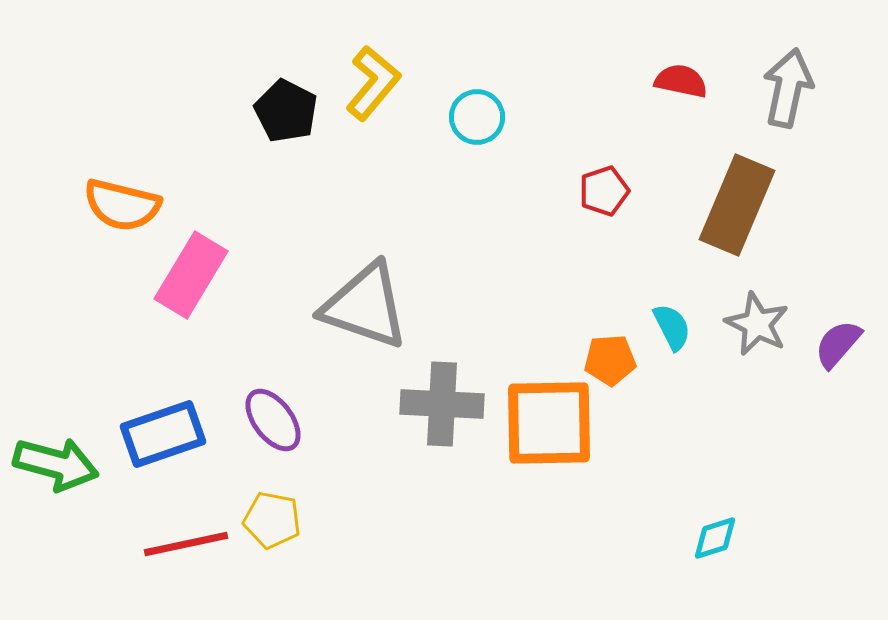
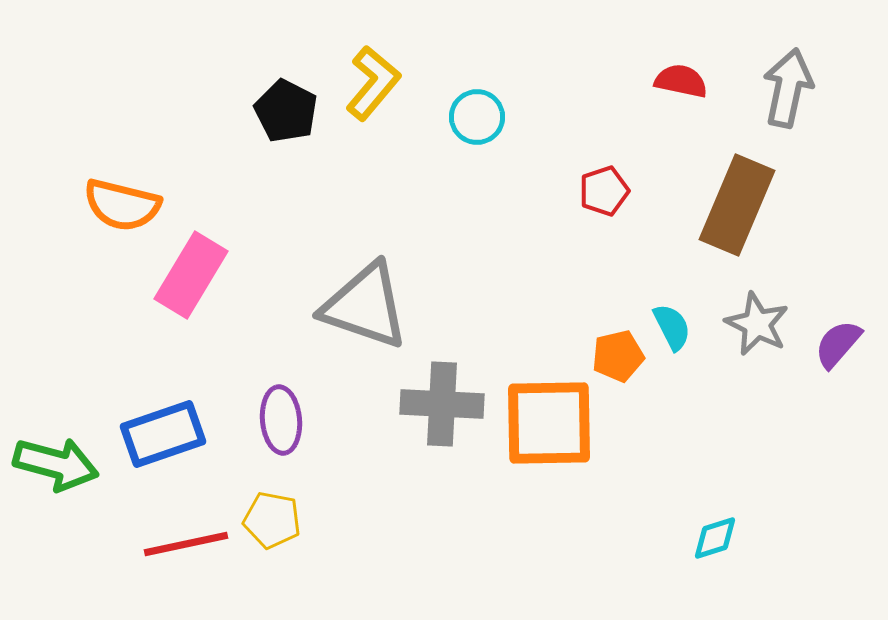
orange pentagon: moved 8 px right, 4 px up; rotated 9 degrees counterclockwise
purple ellipse: moved 8 px right; rotated 32 degrees clockwise
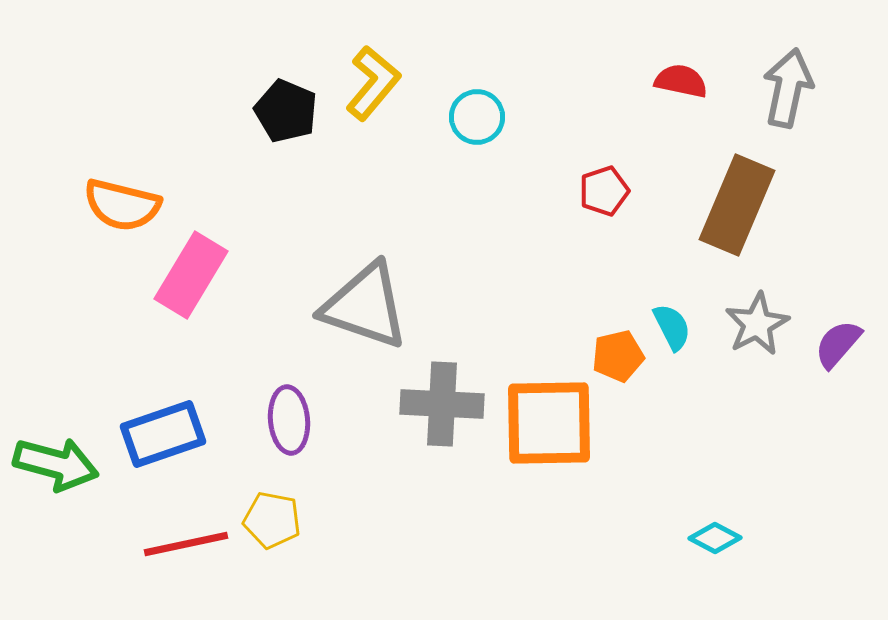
black pentagon: rotated 4 degrees counterclockwise
gray star: rotated 18 degrees clockwise
purple ellipse: moved 8 px right
cyan diamond: rotated 45 degrees clockwise
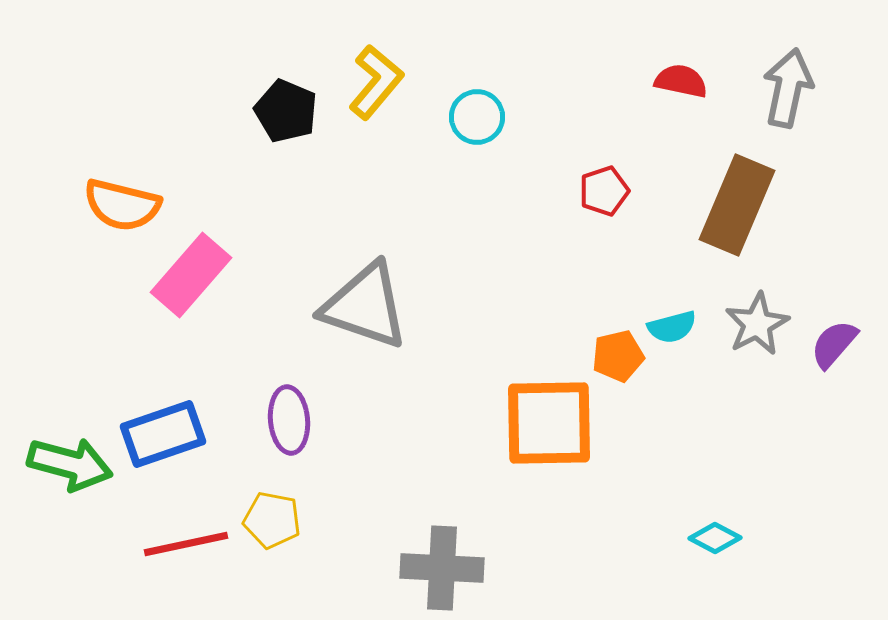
yellow L-shape: moved 3 px right, 1 px up
pink rectangle: rotated 10 degrees clockwise
cyan semicircle: rotated 102 degrees clockwise
purple semicircle: moved 4 px left
gray cross: moved 164 px down
green arrow: moved 14 px right
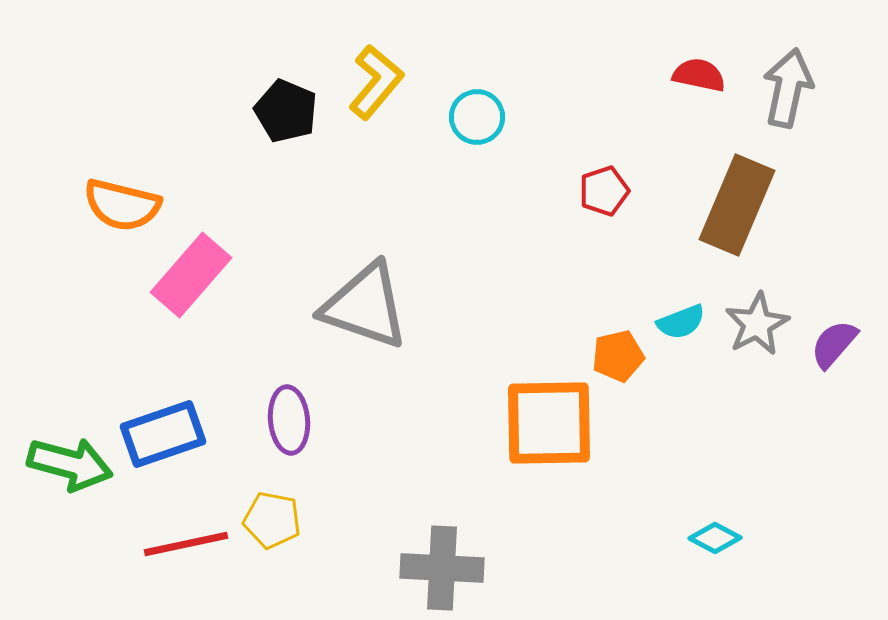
red semicircle: moved 18 px right, 6 px up
cyan semicircle: moved 9 px right, 5 px up; rotated 6 degrees counterclockwise
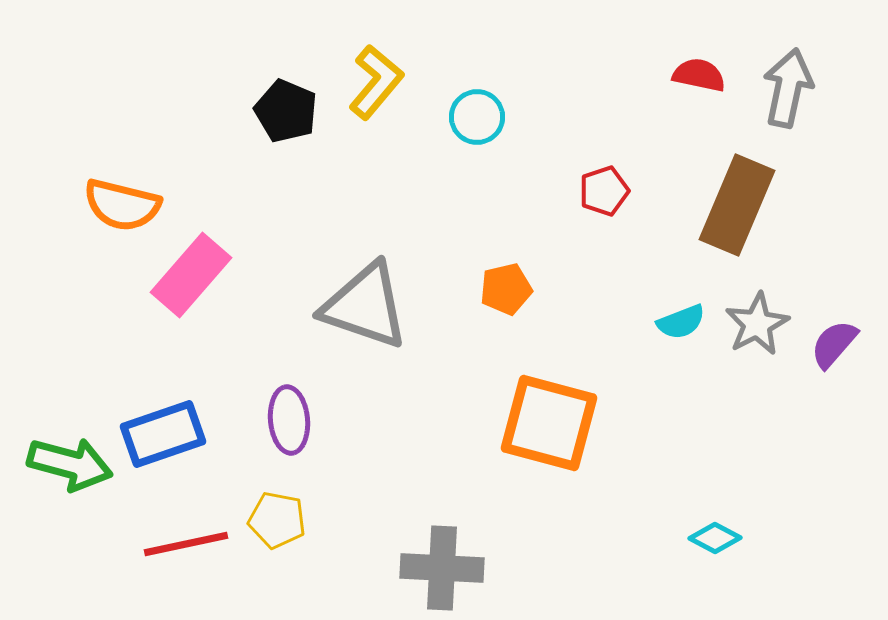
orange pentagon: moved 112 px left, 67 px up
orange square: rotated 16 degrees clockwise
yellow pentagon: moved 5 px right
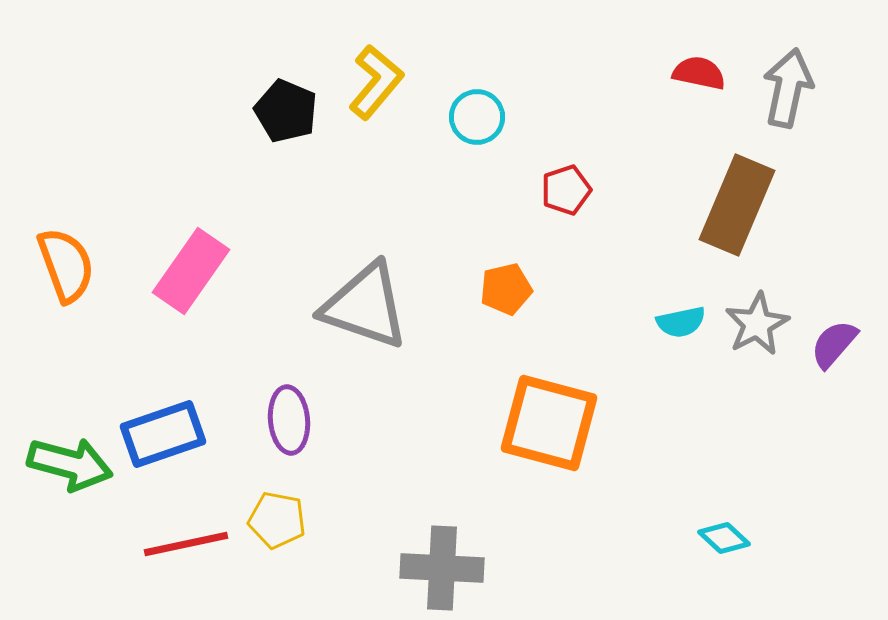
red semicircle: moved 2 px up
red pentagon: moved 38 px left, 1 px up
orange semicircle: moved 56 px left, 60 px down; rotated 124 degrees counterclockwise
pink rectangle: moved 4 px up; rotated 6 degrees counterclockwise
cyan semicircle: rotated 9 degrees clockwise
cyan diamond: moved 9 px right; rotated 15 degrees clockwise
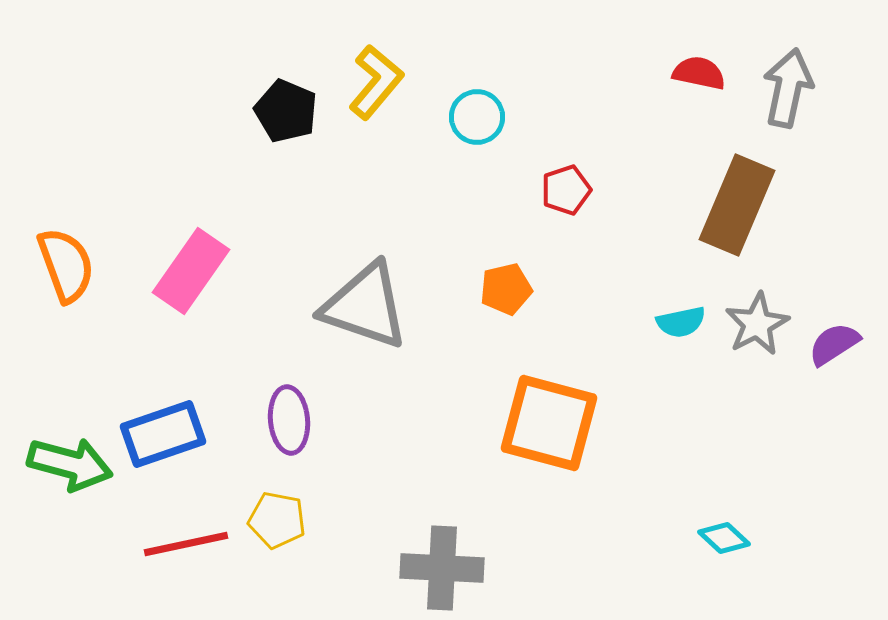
purple semicircle: rotated 16 degrees clockwise
